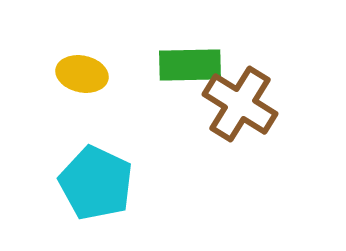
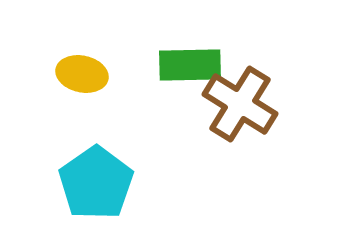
cyan pentagon: rotated 12 degrees clockwise
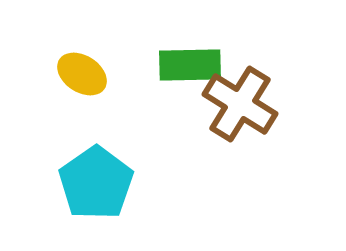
yellow ellipse: rotated 21 degrees clockwise
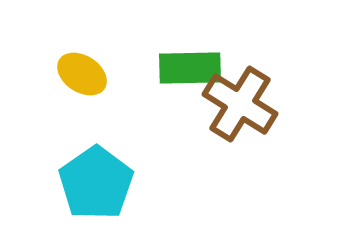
green rectangle: moved 3 px down
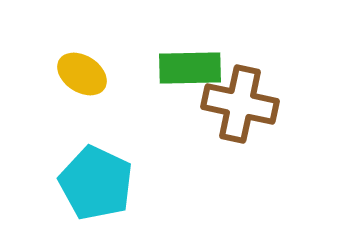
brown cross: rotated 20 degrees counterclockwise
cyan pentagon: rotated 12 degrees counterclockwise
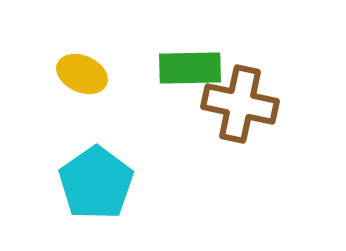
yellow ellipse: rotated 9 degrees counterclockwise
cyan pentagon: rotated 12 degrees clockwise
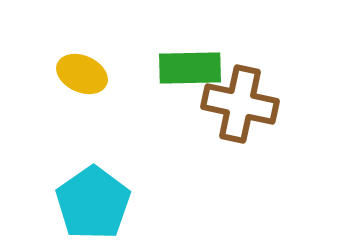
cyan pentagon: moved 3 px left, 20 px down
